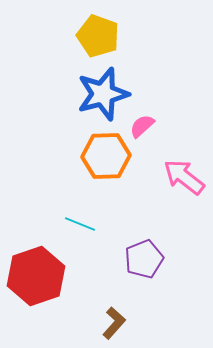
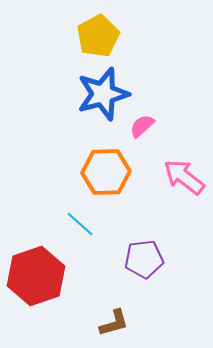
yellow pentagon: rotated 24 degrees clockwise
orange hexagon: moved 16 px down
cyan line: rotated 20 degrees clockwise
purple pentagon: rotated 15 degrees clockwise
brown L-shape: rotated 32 degrees clockwise
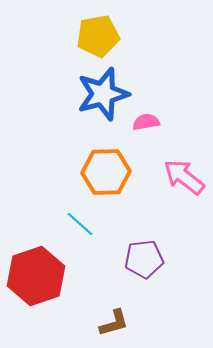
yellow pentagon: rotated 18 degrees clockwise
pink semicircle: moved 4 px right, 4 px up; rotated 32 degrees clockwise
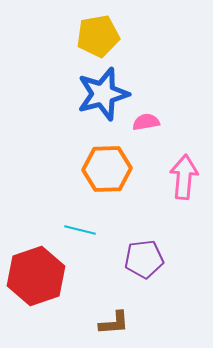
orange hexagon: moved 1 px right, 3 px up
pink arrow: rotated 57 degrees clockwise
cyan line: moved 6 px down; rotated 28 degrees counterclockwise
brown L-shape: rotated 12 degrees clockwise
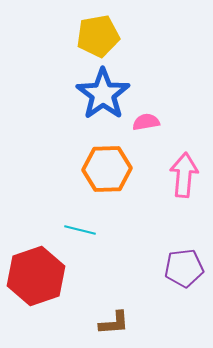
blue star: rotated 20 degrees counterclockwise
pink arrow: moved 2 px up
purple pentagon: moved 40 px right, 9 px down
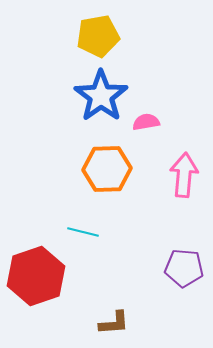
blue star: moved 2 px left, 2 px down
cyan line: moved 3 px right, 2 px down
purple pentagon: rotated 12 degrees clockwise
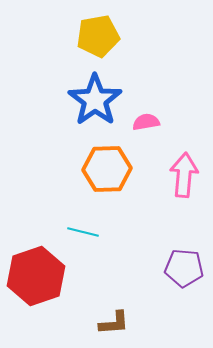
blue star: moved 6 px left, 4 px down
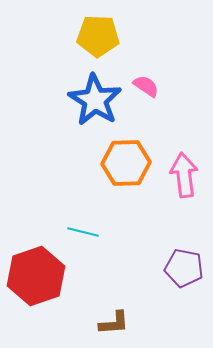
yellow pentagon: rotated 12 degrees clockwise
blue star: rotated 4 degrees counterclockwise
pink semicircle: moved 36 px up; rotated 44 degrees clockwise
orange hexagon: moved 19 px right, 6 px up
pink arrow: rotated 12 degrees counterclockwise
purple pentagon: rotated 6 degrees clockwise
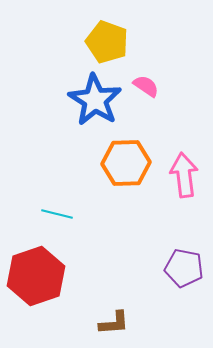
yellow pentagon: moved 9 px right, 6 px down; rotated 18 degrees clockwise
cyan line: moved 26 px left, 18 px up
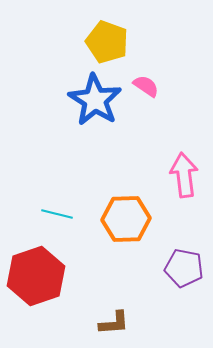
orange hexagon: moved 56 px down
